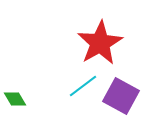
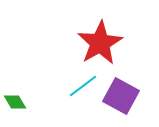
green diamond: moved 3 px down
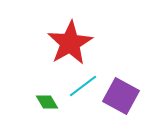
red star: moved 30 px left
green diamond: moved 32 px right
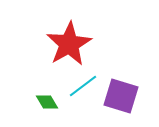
red star: moved 1 px left, 1 px down
purple square: rotated 12 degrees counterclockwise
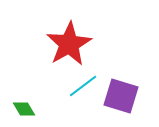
green diamond: moved 23 px left, 7 px down
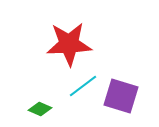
red star: rotated 27 degrees clockwise
green diamond: moved 16 px right; rotated 35 degrees counterclockwise
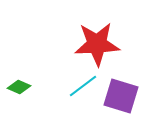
red star: moved 28 px right
green diamond: moved 21 px left, 22 px up
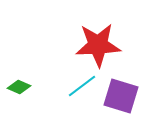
red star: moved 1 px right, 1 px down
cyan line: moved 1 px left
